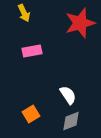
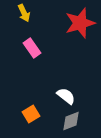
pink rectangle: moved 3 px up; rotated 66 degrees clockwise
white semicircle: moved 2 px left, 1 px down; rotated 18 degrees counterclockwise
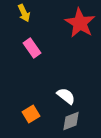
red star: rotated 24 degrees counterclockwise
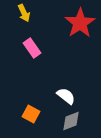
red star: rotated 8 degrees clockwise
orange square: rotated 30 degrees counterclockwise
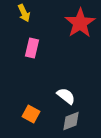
pink rectangle: rotated 48 degrees clockwise
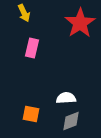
white semicircle: moved 2 px down; rotated 42 degrees counterclockwise
orange square: rotated 18 degrees counterclockwise
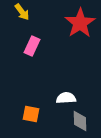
yellow arrow: moved 2 px left, 1 px up; rotated 12 degrees counterclockwise
pink rectangle: moved 2 px up; rotated 12 degrees clockwise
gray diamond: moved 9 px right; rotated 70 degrees counterclockwise
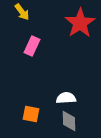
gray diamond: moved 11 px left
